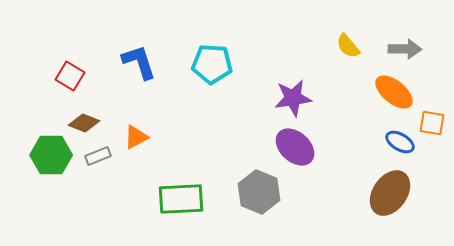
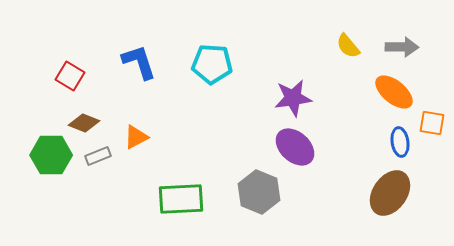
gray arrow: moved 3 px left, 2 px up
blue ellipse: rotated 52 degrees clockwise
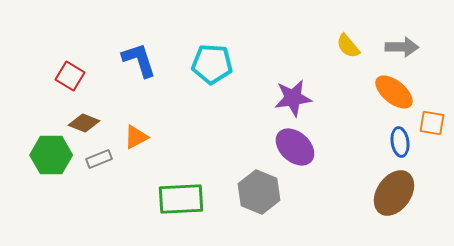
blue L-shape: moved 2 px up
gray rectangle: moved 1 px right, 3 px down
brown ellipse: moved 4 px right
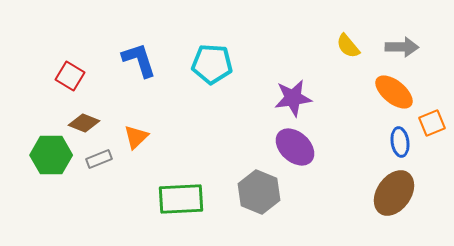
orange square: rotated 32 degrees counterclockwise
orange triangle: rotated 16 degrees counterclockwise
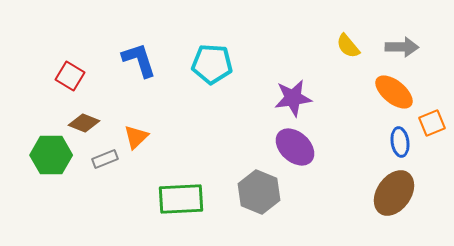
gray rectangle: moved 6 px right
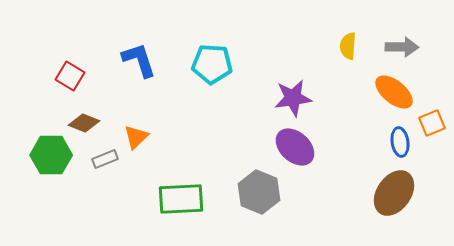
yellow semicircle: rotated 44 degrees clockwise
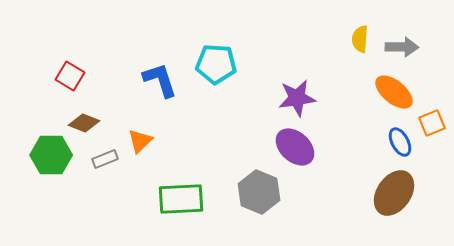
yellow semicircle: moved 12 px right, 7 px up
blue L-shape: moved 21 px right, 20 px down
cyan pentagon: moved 4 px right
purple star: moved 4 px right
orange triangle: moved 4 px right, 4 px down
blue ellipse: rotated 20 degrees counterclockwise
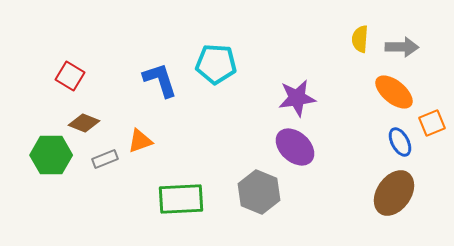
orange triangle: rotated 24 degrees clockwise
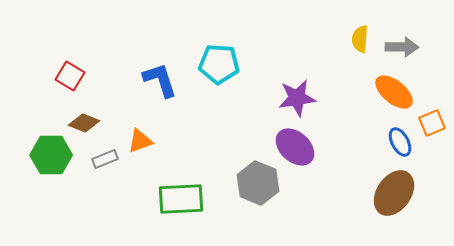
cyan pentagon: moved 3 px right
gray hexagon: moved 1 px left, 9 px up
